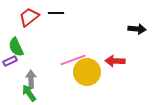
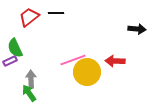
green semicircle: moved 1 px left, 1 px down
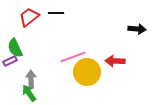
pink line: moved 3 px up
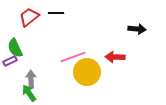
red arrow: moved 4 px up
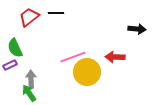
purple rectangle: moved 4 px down
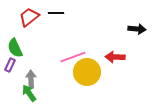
purple rectangle: rotated 40 degrees counterclockwise
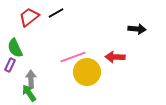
black line: rotated 28 degrees counterclockwise
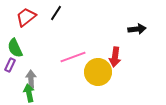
black line: rotated 28 degrees counterclockwise
red trapezoid: moved 3 px left
black arrow: rotated 12 degrees counterclockwise
red arrow: rotated 84 degrees counterclockwise
yellow circle: moved 11 px right
green arrow: rotated 24 degrees clockwise
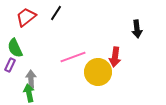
black arrow: rotated 90 degrees clockwise
